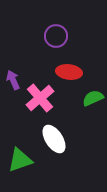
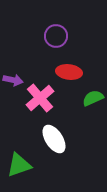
purple arrow: rotated 126 degrees clockwise
green triangle: moved 1 px left, 5 px down
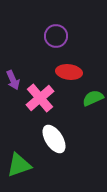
purple arrow: rotated 54 degrees clockwise
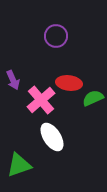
red ellipse: moved 11 px down
pink cross: moved 1 px right, 2 px down
white ellipse: moved 2 px left, 2 px up
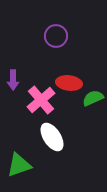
purple arrow: rotated 24 degrees clockwise
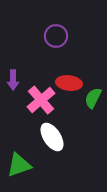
green semicircle: rotated 40 degrees counterclockwise
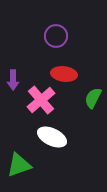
red ellipse: moved 5 px left, 9 px up
white ellipse: rotated 32 degrees counterclockwise
